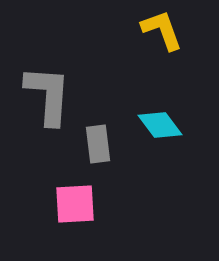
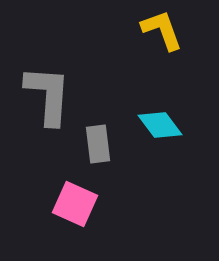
pink square: rotated 27 degrees clockwise
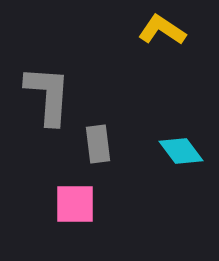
yellow L-shape: rotated 36 degrees counterclockwise
cyan diamond: moved 21 px right, 26 px down
pink square: rotated 24 degrees counterclockwise
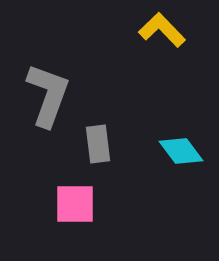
yellow L-shape: rotated 12 degrees clockwise
gray L-shape: rotated 16 degrees clockwise
